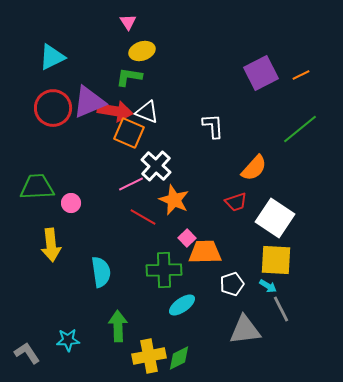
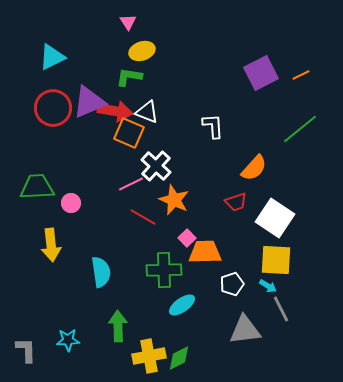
gray L-shape: moved 1 px left, 3 px up; rotated 32 degrees clockwise
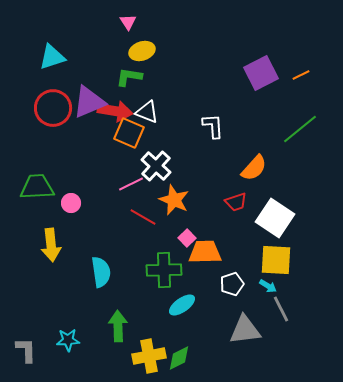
cyan triangle: rotated 8 degrees clockwise
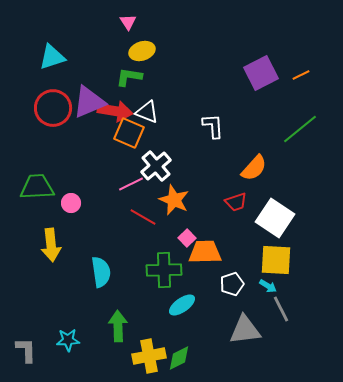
white cross: rotated 8 degrees clockwise
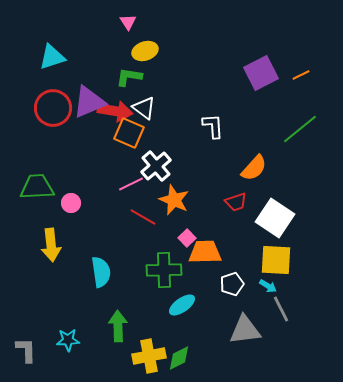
yellow ellipse: moved 3 px right
white triangle: moved 3 px left, 4 px up; rotated 15 degrees clockwise
